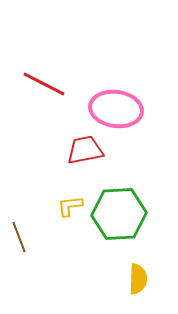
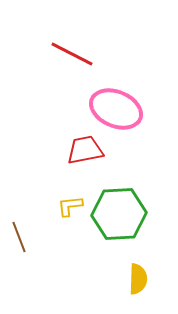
red line: moved 28 px right, 30 px up
pink ellipse: rotated 15 degrees clockwise
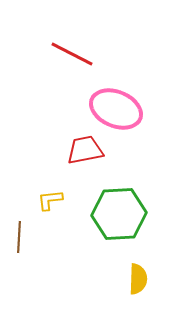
yellow L-shape: moved 20 px left, 6 px up
brown line: rotated 24 degrees clockwise
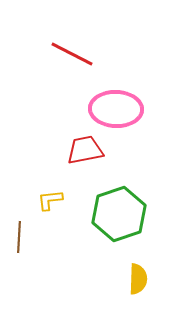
pink ellipse: rotated 21 degrees counterclockwise
green hexagon: rotated 16 degrees counterclockwise
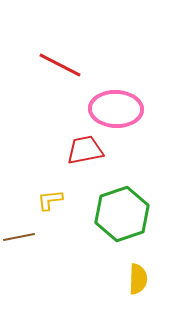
red line: moved 12 px left, 11 px down
green hexagon: moved 3 px right
brown line: rotated 76 degrees clockwise
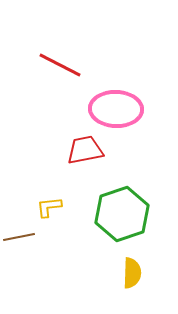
yellow L-shape: moved 1 px left, 7 px down
yellow semicircle: moved 6 px left, 6 px up
